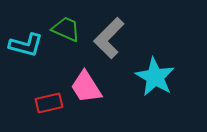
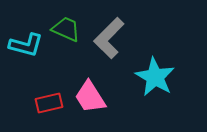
pink trapezoid: moved 4 px right, 10 px down
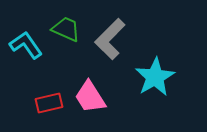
gray L-shape: moved 1 px right, 1 px down
cyan L-shape: rotated 140 degrees counterclockwise
cyan star: rotated 12 degrees clockwise
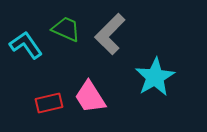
gray L-shape: moved 5 px up
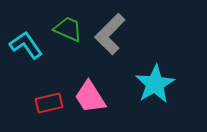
green trapezoid: moved 2 px right
cyan star: moved 7 px down
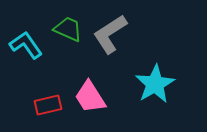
gray L-shape: rotated 12 degrees clockwise
red rectangle: moved 1 px left, 2 px down
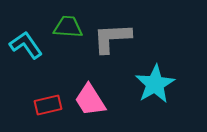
green trapezoid: moved 2 px up; rotated 20 degrees counterclockwise
gray L-shape: moved 2 px right, 4 px down; rotated 30 degrees clockwise
pink trapezoid: moved 3 px down
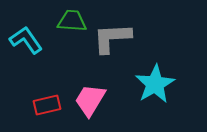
green trapezoid: moved 4 px right, 6 px up
cyan L-shape: moved 5 px up
pink trapezoid: rotated 63 degrees clockwise
red rectangle: moved 1 px left
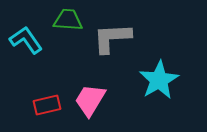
green trapezoid: moved 4 px left, 1 px up
cyan star: moved 4 px right, 4 px up
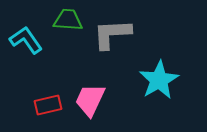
gray L-shape: moved 4 px up
pink trapezoid: rotated 6 degrees counterclockwise
red rectangle: moved 1 px right
